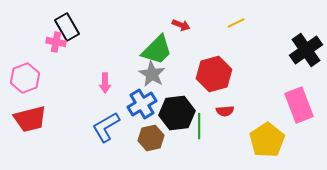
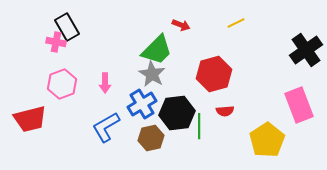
pink hexagon: moved 37 px right, 6 px down
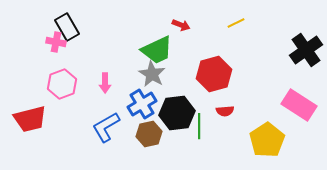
green trapezoid: rotated 20 degrees clockwise
pink rectangle: rotated 36 degrees counterclockwise
brown hexagon: moved 2 px left, 4 px up
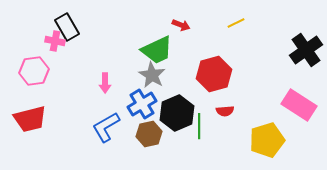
pink cross: moved 1 px left, 1 px up
gray star: moved 1 px down
pink hexagon: moved 28 px left, 13 px up; rotated 12 degrees clockwise
black hexagon: rotated 16 degrees counterclockwise
yellow pentagon: rotated 16 degrees clockwise
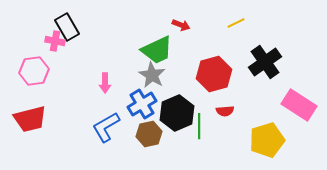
black cross: moved 41 px left, 12 px down
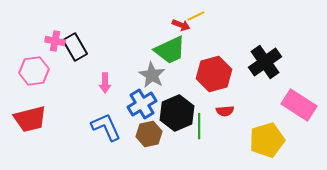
yellow line: moved 40 px left, 7 px up
black rectangle: moved 8 px right, 20 px down
green trapezoid: moved 13 px right
blue L-shape: rotated 96 degrees clockwise
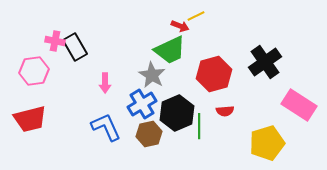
red arrow: moved 1 px left, 1 px down
yellow pentagon: moved 3 px down
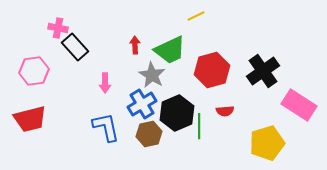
red arrow: moved 45 px left, 19 px down; rotated 114 degrees counterclockwise
pink cross: moved 3 px right, 13 px up
black rectangle: rotated 12 degrees counterclockwise
black cross: moved 2 px left, 9 px down
red hexagon: moved 2 px left, 4 px up
blue L-shape: rotated 12 degrees clockwise
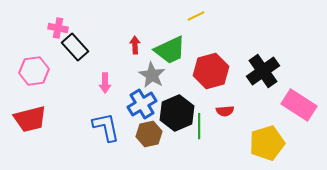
red hexagon: moved 1 px left, 1 px down
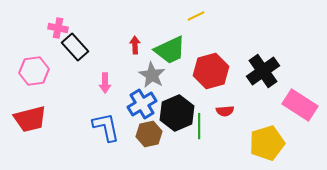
pink rectangle: moved 1 px right
